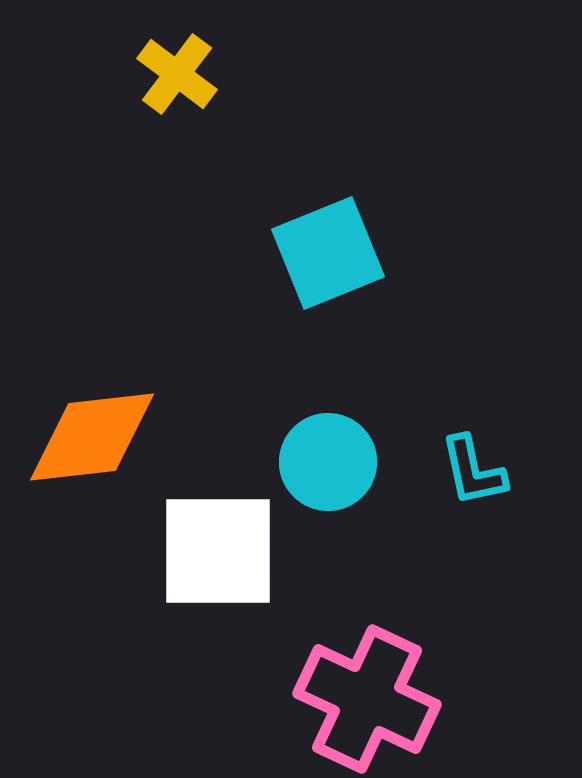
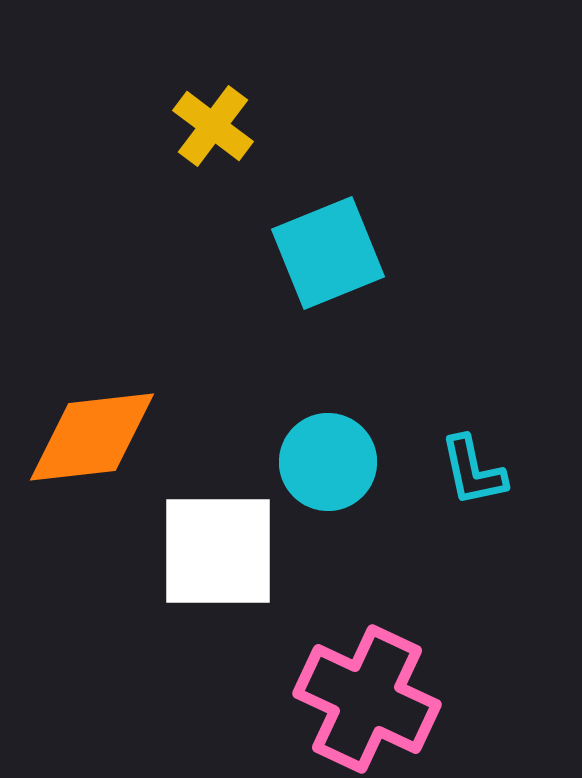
yellow cross: moved 36 px right, 52 px down
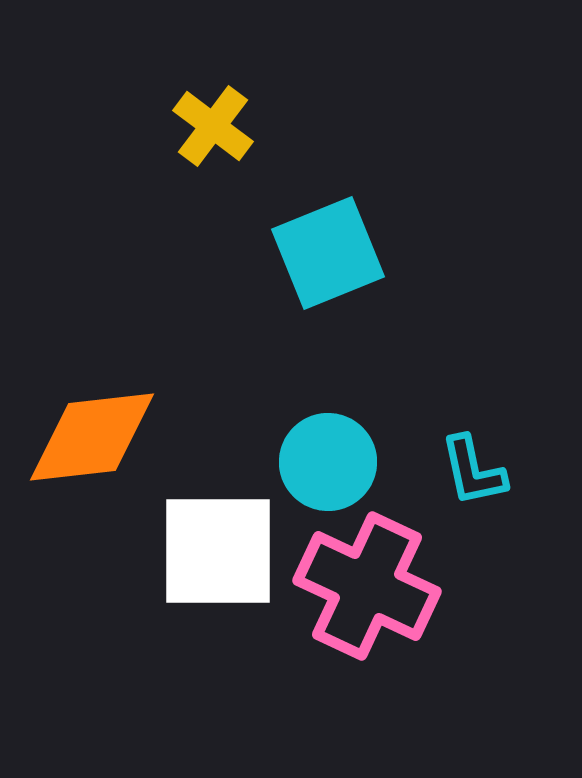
pink cross: moved 113 px up
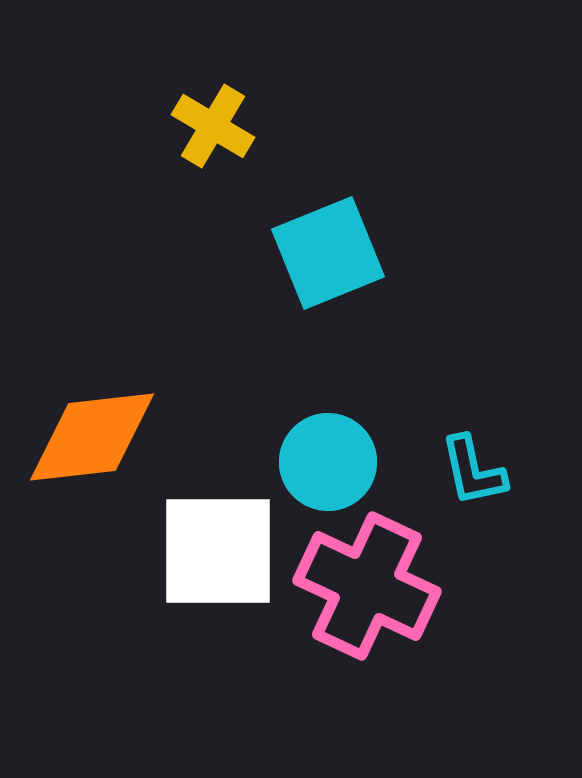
yellow cross: rotated 6 degrees counterclockwise
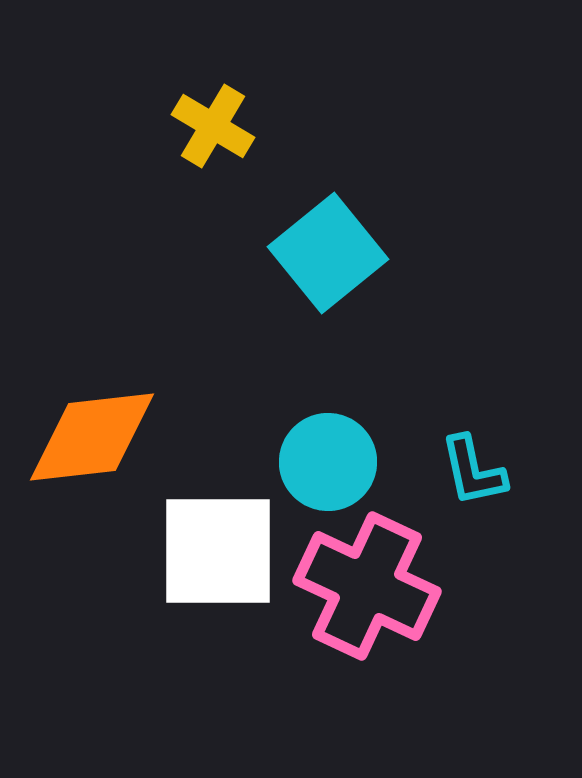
cyan square: rotated 17 degrees counterclockwise
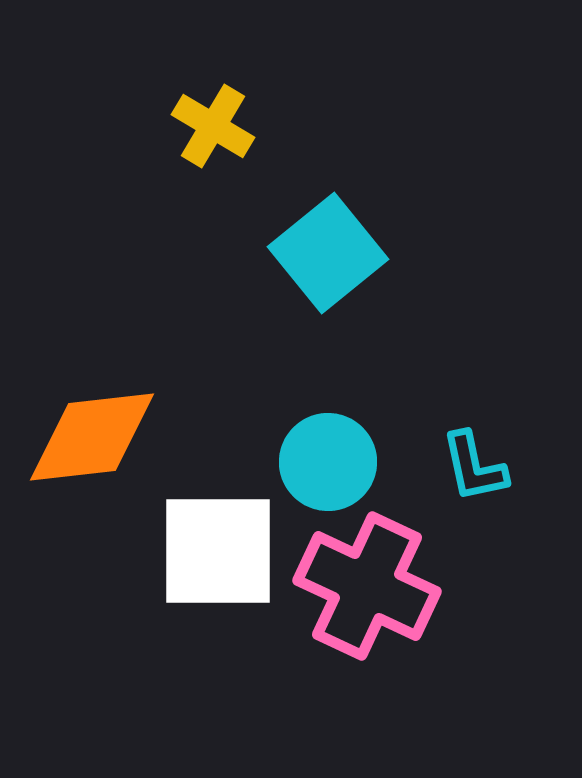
cyan L-shape: moved 1 px right, 4 px up
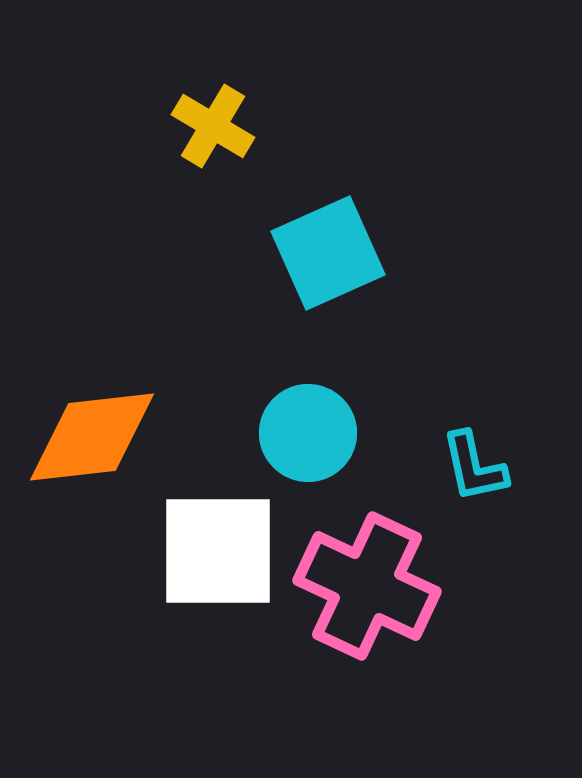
cyan square: rotated 15 degrees clockwise
cyan circle: moved 20 px left, 29 px up
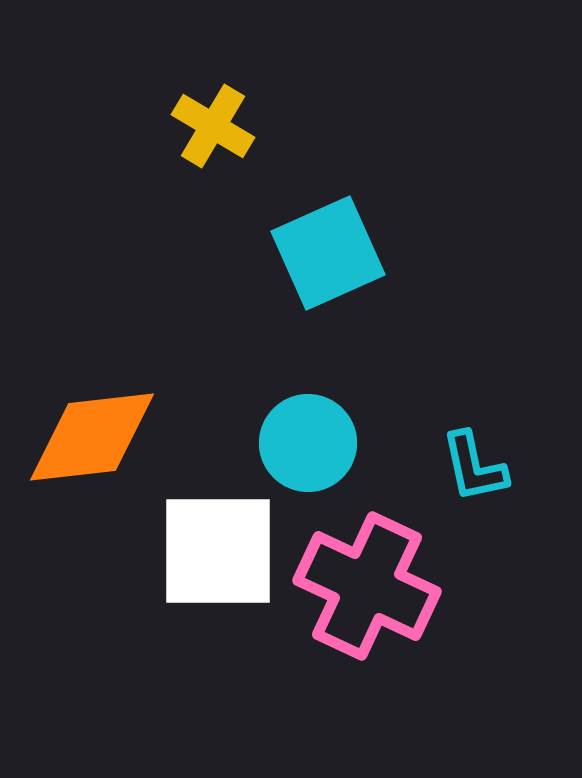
cyan circle: moved 10 px down
